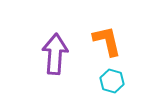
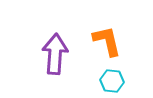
cyan hexagon: rotated 10 degrees counterclockwise
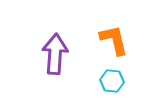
orange L-shape: moved 7 px right, 1 px up
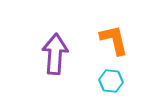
cyan hexagon: moved 1 px left
